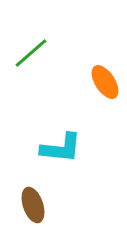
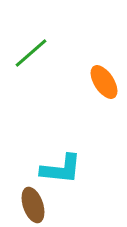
orange ellipse: moved 1 px left
cyan L-shape: moved 21 px down
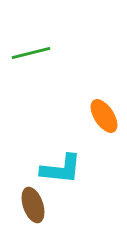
green line: rotated 27 degrees clockwise
orange ellipse: moved 34 px down
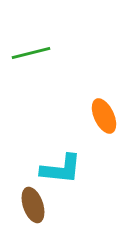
orange ellipse: rotated 8 degrees clockwise
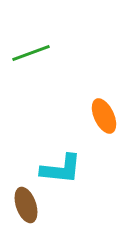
green line: rotated 6 degrees counterclockwise
brown ellipse: moved 7 px left
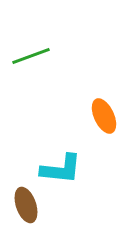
green line: moved 3 px down
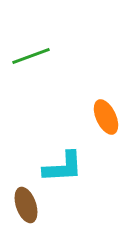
orange ellipse: moved 2 px right, 1 px down
cyan L-shape: moved 2 px right, 2 px up; rotated 9 degrees counterclockwise
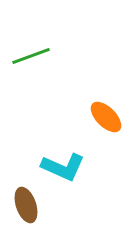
orange ellipse: rotated 20 degrees counterclockwise
cyan L-shape: rotated 27 degrees clockwise
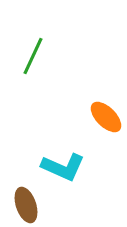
green line: moved 2 px right; rotated 45 degrees counterclockwise
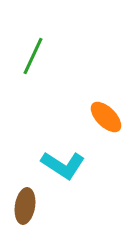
cyan L-shape: moved 2 px up; rotated 9 degrees clockwise
brown ellipse: moved 1 px left, 1 px down; rotated 28 degrees clockwise
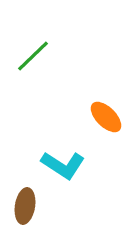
green line: rotated 21 degrees clockwise
